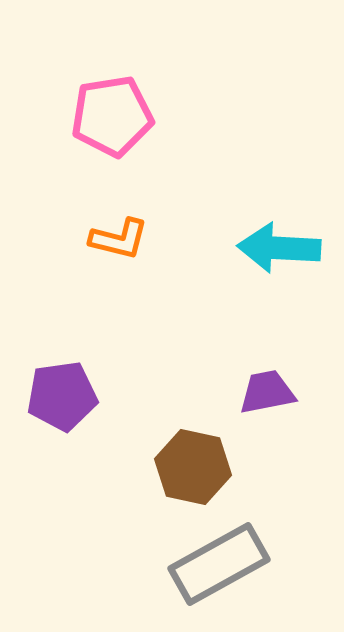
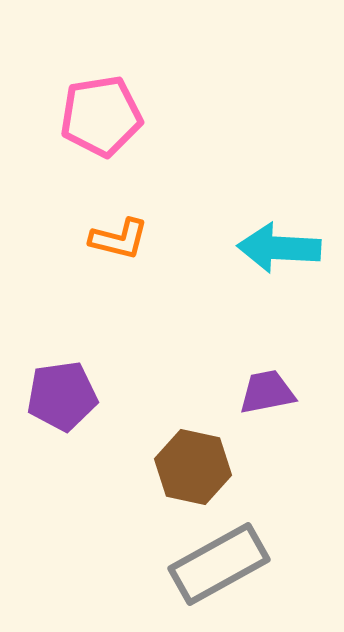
pink pentagon: moved 11 px left
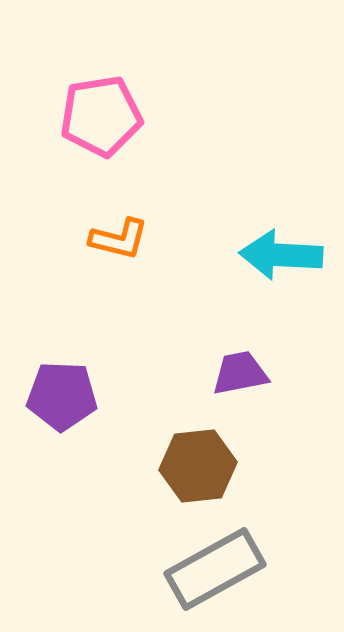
cyan arrow: moved 2 px right, 7 px down
purple trapezoid: moved 27 px left, 19 px up
purple pentagon: rotated 10 degrees clockwise
brown hexagon: moved 5 px right, 1 px up; rotated 18 degrees counterclockwise
gray rectangle: moved 4 px left, 5 px down
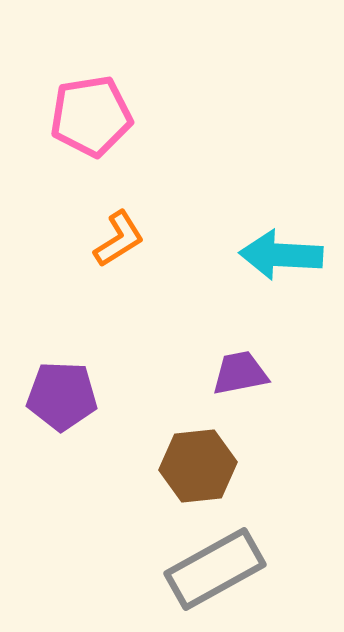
pink pentagon: moved 10 px left
orange L-shape: rotated 46 degrees counterclockwise
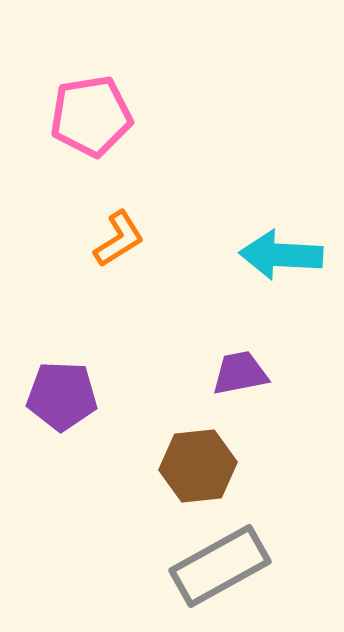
gray rectangle: moved 5 px right, 3 px up
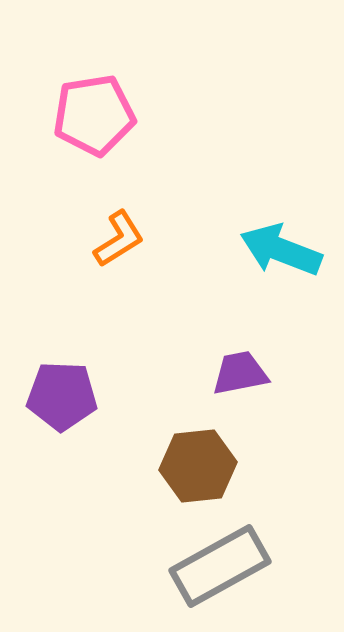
pink pentagon: moved 3 px right, 1 px up
cyan arrow: moved 5 px up; rotated 18 degrees clockwise
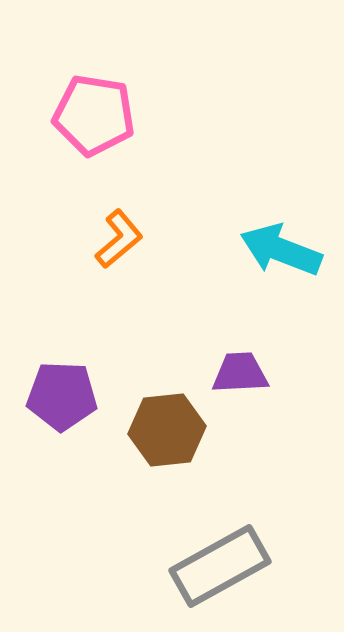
pink pentagon: rotated 18 degrees clockwise
orange L-shape: rotated 8 degrees counterclockwise
purple trapezoid: rotated 8 degrees clockwise
brown hexagon: moved 31 px left, 36 px up
